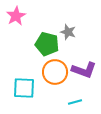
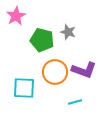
green pentagon: moved 5 px left, 4 px up
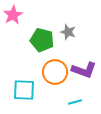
pink star: moved 3 px left, 1 px up
cyan square: moved 2 px down
